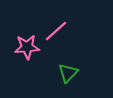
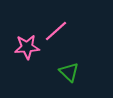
green triangle: moved 1 px right, 1 px up; rotated 30 degrees counterclockwise
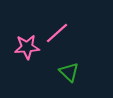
pink line: moved 1 px right, 2 px down
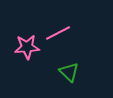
pink line: moved 1 px right; rotated 15 degrees clockwise
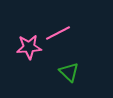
pink star: moved 2 px right
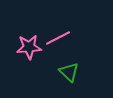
pink line: moved 5 px down
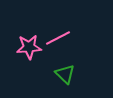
green triangle: moved 4 px left, 2 px down
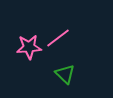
pink line: rotated 10 degrees counterclockwise
